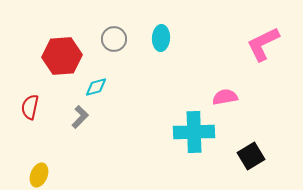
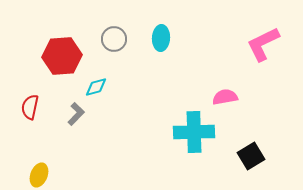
gray L-shape: moved 4 px left, 3 px up
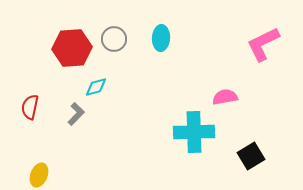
red hexagon: moved 10 px right, 8 px up
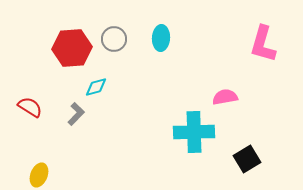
pink L-shape: rotated 48 degrees counterclockwise
red semicircle: rotated 110 degrees clockwise
black square: moved 4 px left, 3 px down
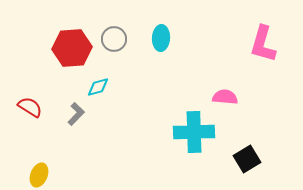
cyan diamond: moved 2 px right
pink semicircle: rotated 15 degrees clockwise
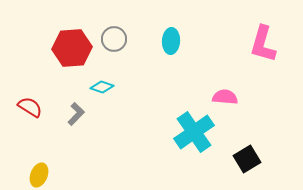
cyan ellipse: moved 10 px right, 3 px down
cyan diamond: moved 4 px right; rotated 35 degrees clockwise
cyan cross: rotated 33 degrees counterclockwise
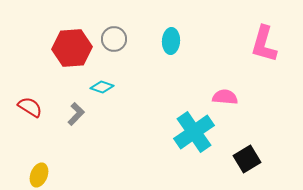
pink L-shape: moved 1 px right
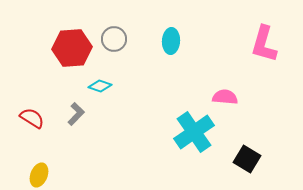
cyan diamond: moved 2 px left, 1 px up
red semicircle: moved 2 px right, 11 px down
black square: rotated 28 degrees counterclockwise
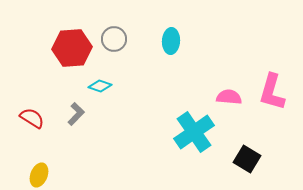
pink L-shape: moved 8 px right, 48 px down
pink semicircle: moved 4 px right
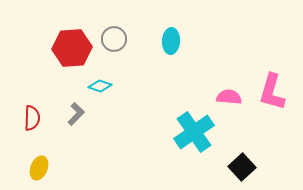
red semicircle: rotated 60 degrees clockwise
black square: moved 5 px left, 8 px down; rotated 16 degrees clockwise
yellow ellipse: moved 7 px up
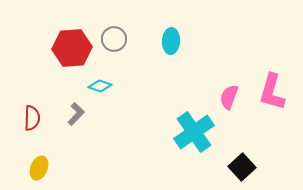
pink semicircle: rotated 75 degrees counterclockwise
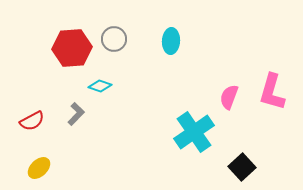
red semicircle: moved 3 px down; rotated 60 degrees clockwise
yellow ellipse: rotated 25 degrees clockwise
